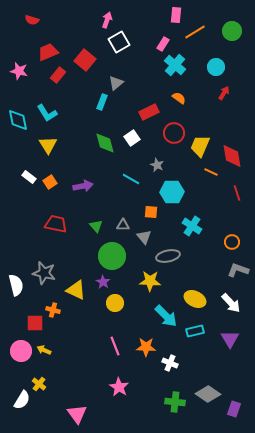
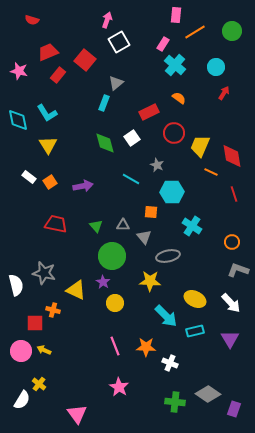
cyan rectangle at (102, 102): moved 2 px right, 1 px down
red line at (237, 193): moved 3 px left, 1 px down
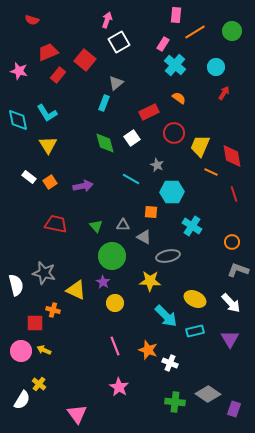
gray triangle at (144, 237): rotated 21 degrees counterclockwise
orange star at (146, 347): moved 2 px right, 3 px down; rotated 18 degrees clockwise
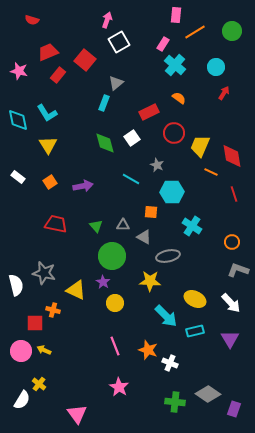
white rectangle at (29, 177): moved 11 px left
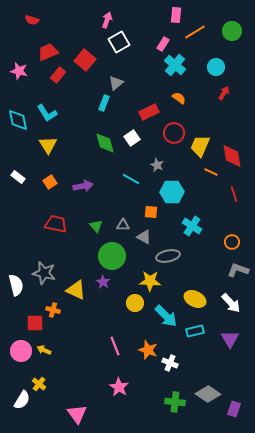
yellow circle at (115, 303): moved 20 px right
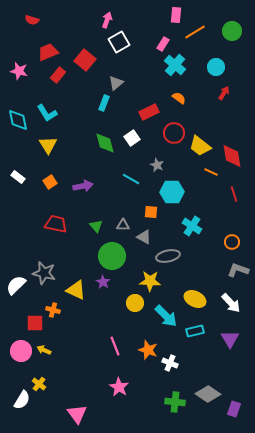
yellow trapezoid at (200, 146): rotated 75 degrees counterclockwise
white semicircle at (16, 285): rotated 120 degrees counterclockwise
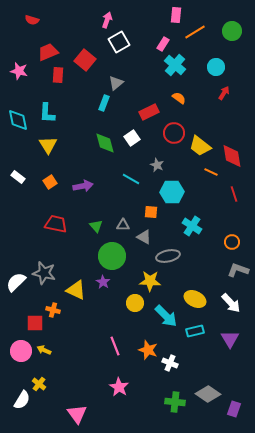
red rectangle at (58, 75): rotated 35 degrees counterclockwise
cyan L-shape at (47, 113): rotated 35 degrees clockwise
white semicircle at (16, 285): moved 3 px up
